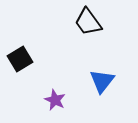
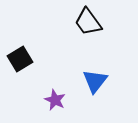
blue triangle: moved 7 px left
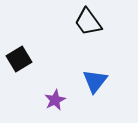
black square: moved 1 px left
purple star: rotated 20 degrees clockwise
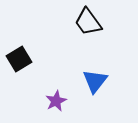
purple star: moved 1 px right, 1 px down
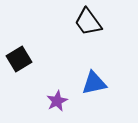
blue triangle: moved 1 px left, 2 px down; rotated 40 degrees clockwise
purple star: moved 1 px right
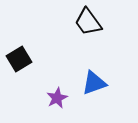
blue triangle: rotated 8 degrees counterclockwise
purple star: moved 3 px up
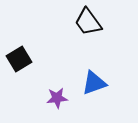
purple star: rotated 20 degrees clockwise
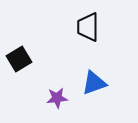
black trapezoid: moved 5 px down; rotated 36 degrees clockwise
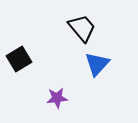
black trapezoid: moved 6 px left, 1 px down; rotated 140 degrees clockwise
blue triangle: moved 3 px right, 19 px up; rotated 28 degrees counterclockwise
